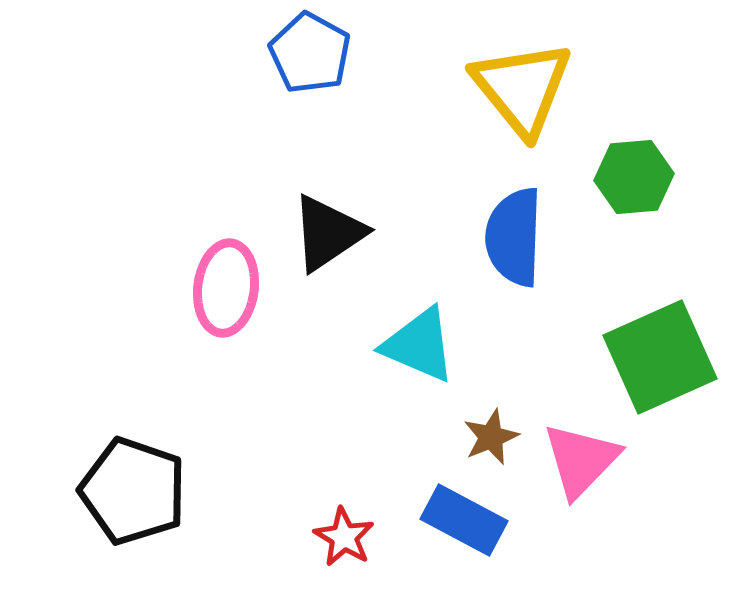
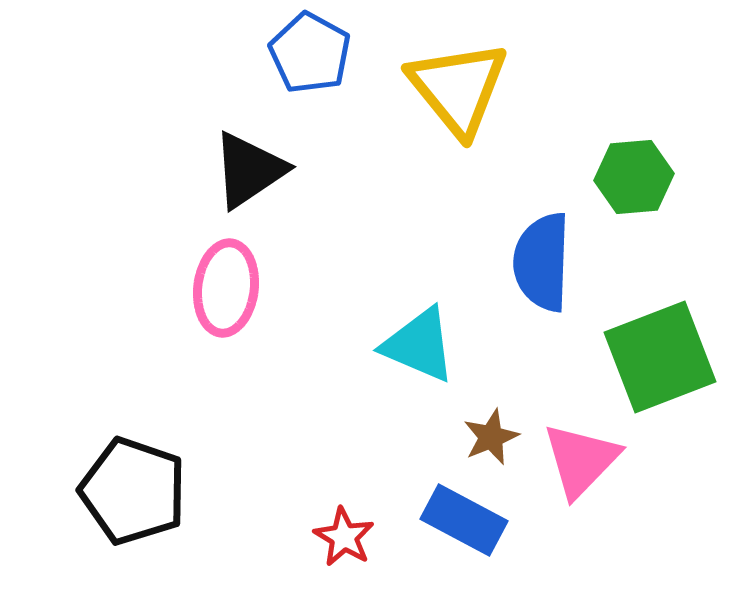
yellow triangle: moved 64 px left
black triangle: moved 79 px left, 63 px up
blue semicircle: moved 28 px right, 25 px down
green square: rotated 3 degrees clockwise
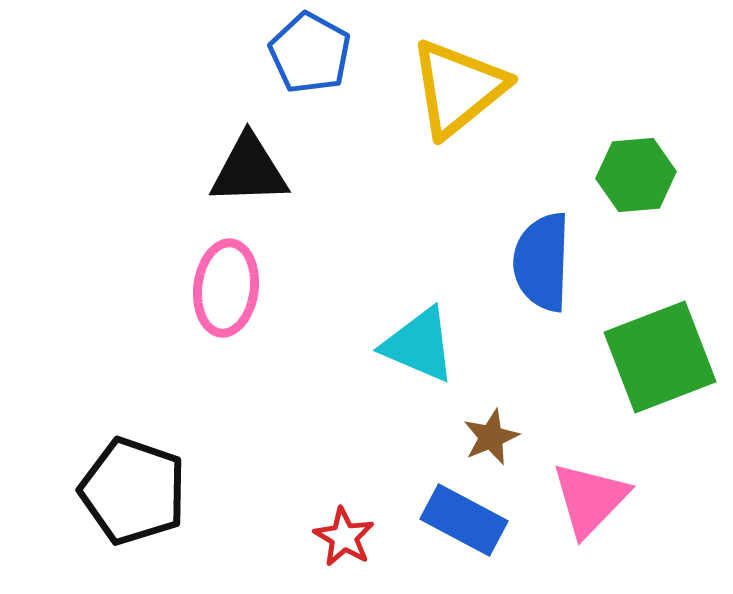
yellow triangle: rotated 30 degrees clockwise
black triangle: rotated 32 degrees clockwise
green hexagon: moved 2 px right, 2 px up
pink triangle: moved 9 px right, 39 px down
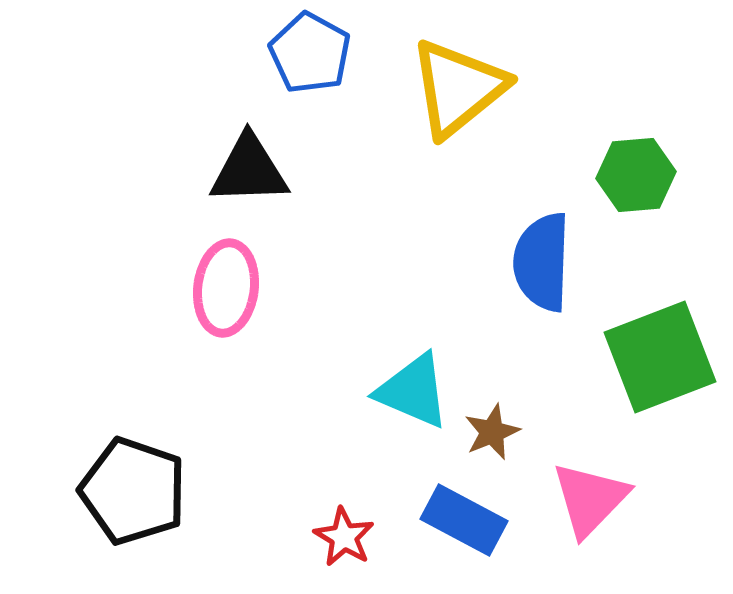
cyan triangle: moved 6 px left, 46 px down
brown star: moved 1 px right, 5 px up
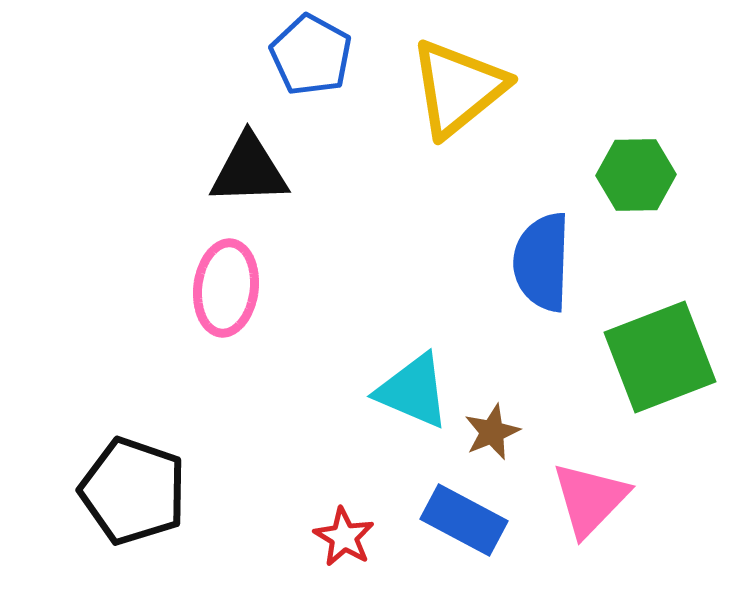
blue pentagon: moved 1 px right, 2 px down
green hexagon: rotated 4 degrees clockwise
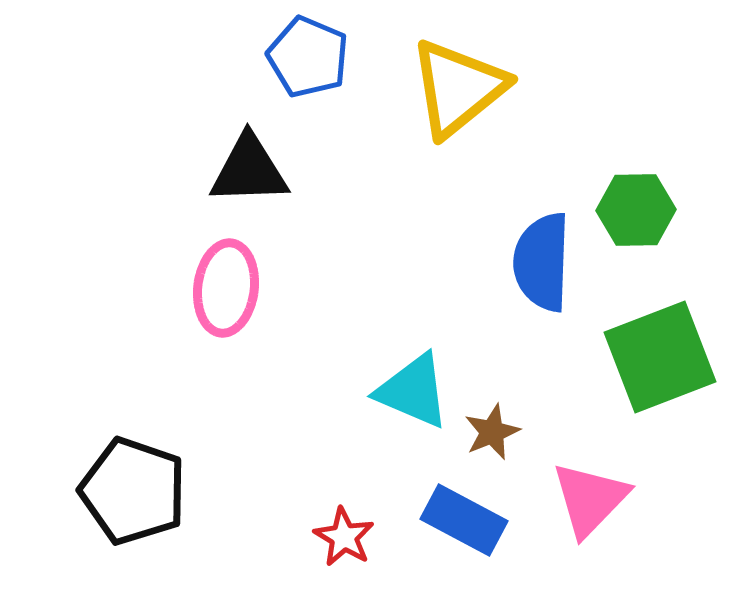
blue pentagon: moved 3 px left, 2 px down; rotated 6 degrees counterclockwise
green hexagon: moved 35 px down
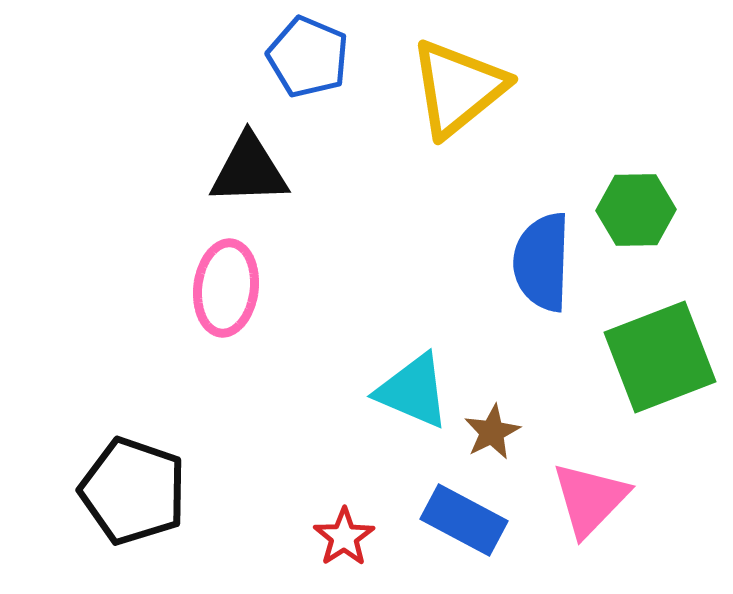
brown star: rotated 4 degrees counterclockwise
red star: rotated 8 degrees clockwise
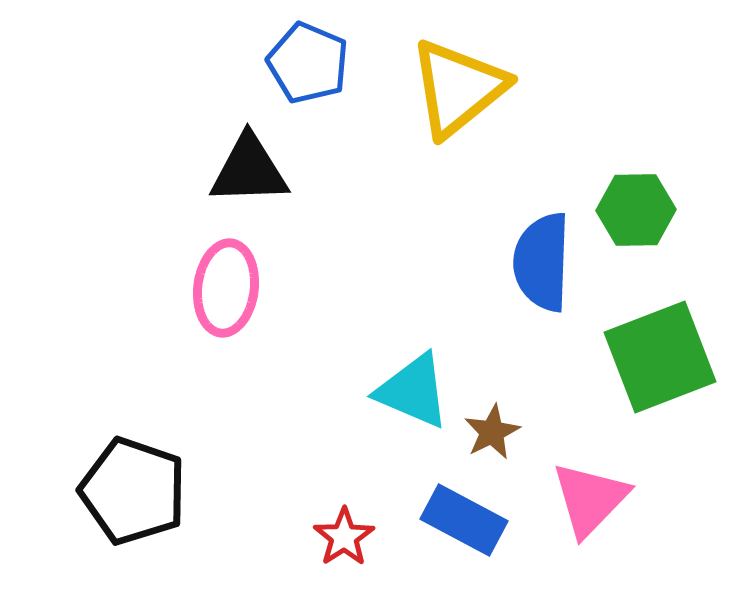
blue pentagon: moved 6 px down
